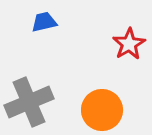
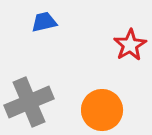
red star: moved 1 px right, 1 px down
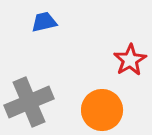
red star: moved 15 px down
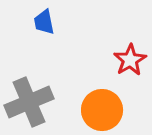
blue trapezoid: rotated 88 degrees counterclockwise
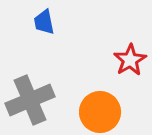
gray cross: moved 1 px right, 2 px up
orange circle: moved 2 px left, 2 px down
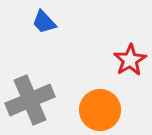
blue trapezoid: rotated 32 degrees counterclockwise
orange circle: moved 2 px up
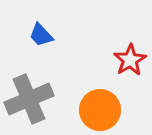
blue trapezoid: moved 3 px left, 13 px down
gray cross: moved 1 px left, 1 px up
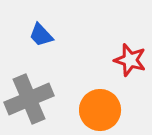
red star: rotated 24 degrees counterclockwise
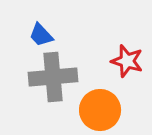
red star: moved 3 px left, 1 px down
gray cross: moved 24 px right, 22 px up; rotated 18 degrees clockwise
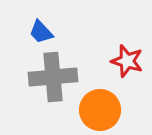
blue trapezoid: moved 3 px up
